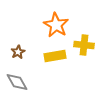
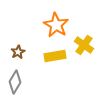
yellow cross: rotated 30 degrees clockwise
gray diamond: moved 2 px left; rotated 60 degrees clockwise
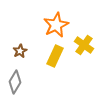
orange star: rotated 15 degrees clockwise
brown star: moved 2 px right, 1 px up
yellow rectangle: rotated 55 degrees counterclockwise
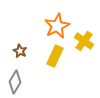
orange star: moved 1 px right, 1 px down
yellow cross: moved 4 px up
brown star: rotated 16 degrees counterclockwise
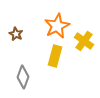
brown star: moved 4 px left, 17 px up
yellow rectangle: rotated 10 degrees counterclockwise
gray diamond: moved 8 px right, 5 px up; rotated 10 degrees counterclockwise
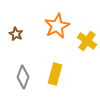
yellow cross: moved 3 px right
yellow rectangle: moved 18 px down
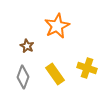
brown star: moved 11 px right, 12 px down
yellow cross: moved 27 px down; rotated 18 degrees counterclockwise
yellow rectangle: rotated 50 degrees counterclockwise
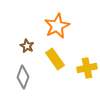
yellow cross: rotated 30 degrees counterclockwise
yellow rectangle: moved 15 px up
